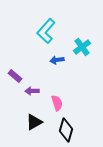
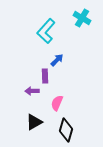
cyan cross: moved 29 px up; rotated 24 degrees counterclockwise
blue arrow: rotated 144 degrees clockwise
purple rectangle: moved 30 px right; rotated 48 degrees clockwise
pink semicircle: rotated 140 degrees counterclockwise
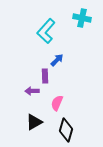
cyan cross: rotated 18 degrees counterclockwise
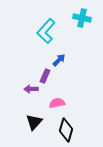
blue arrow: moved 2 px right
purple rectangle: rotated 24 degrees clockwise
purple arrow: moved 1 px left, 2 px up
pink semicircle: rotated 56 degrees clockwise
black triangle: rotated 18 degrees counterclockwise
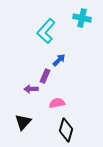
black triangle: moved 11 px left
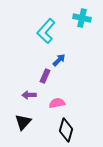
purple arrow: moved 2 px left, 6 px down
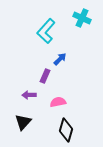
cyan cross: rotated 12 degrees clockwise
blue arrow: moved 1 px right, 1 px up
pink semicircle: moved 1 px right, 1 px up
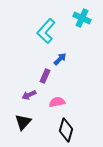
purple arrow: rotated 24 degrees counterclockwise
pink semicircle: moved 1 px left
